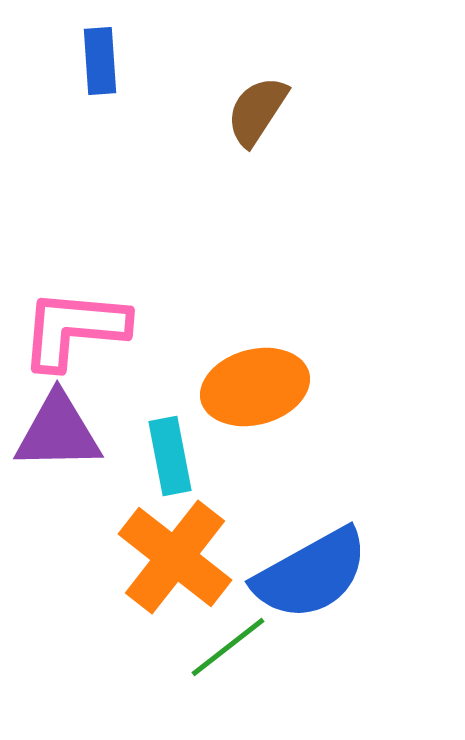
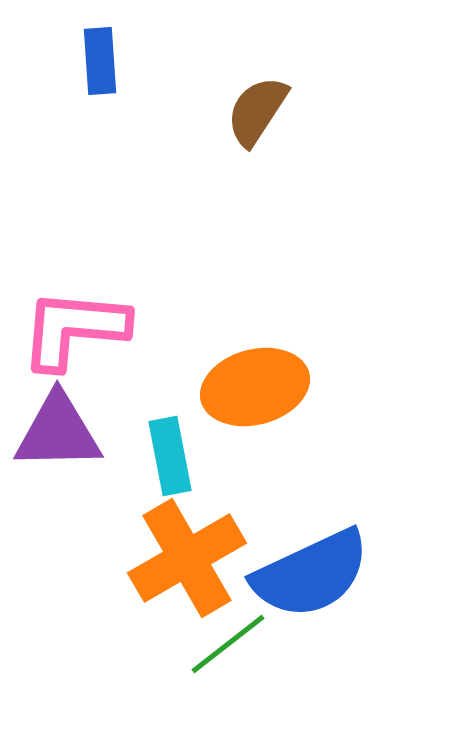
orange cross: moved 12 px right, 1 px down; rotated 22 degrees clockwise
blue semicircle: rotated 4 degrees clockwise
green line: moved 3 px up
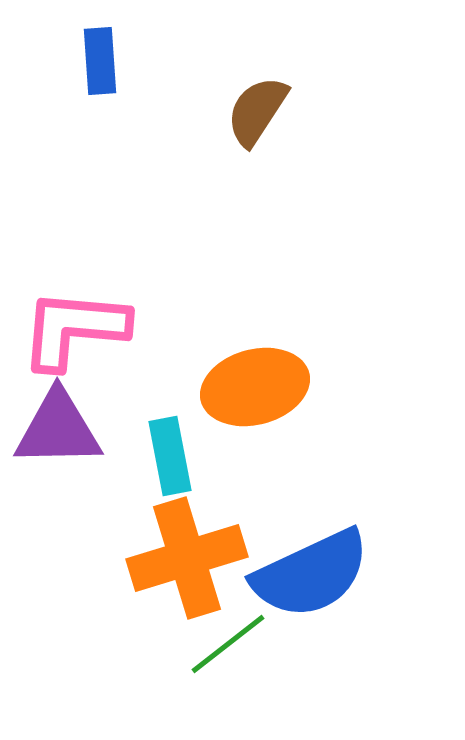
purple triangle: moved 3 px up
orange cross: rotated 13 degrees clockwise
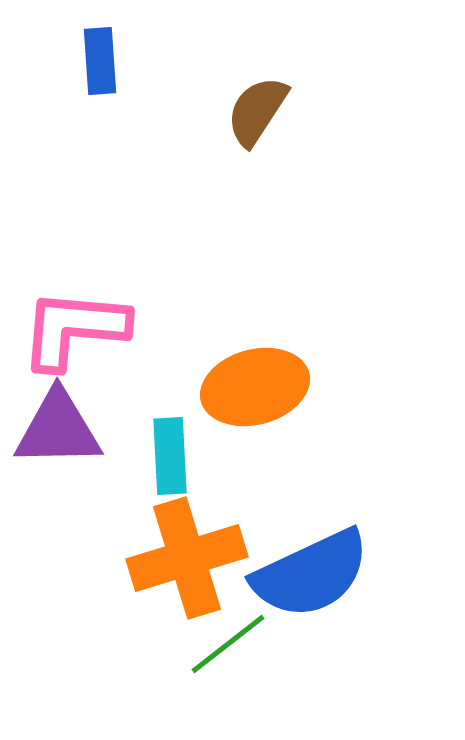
cyan rectangle: rotated 8 degrees clockwise
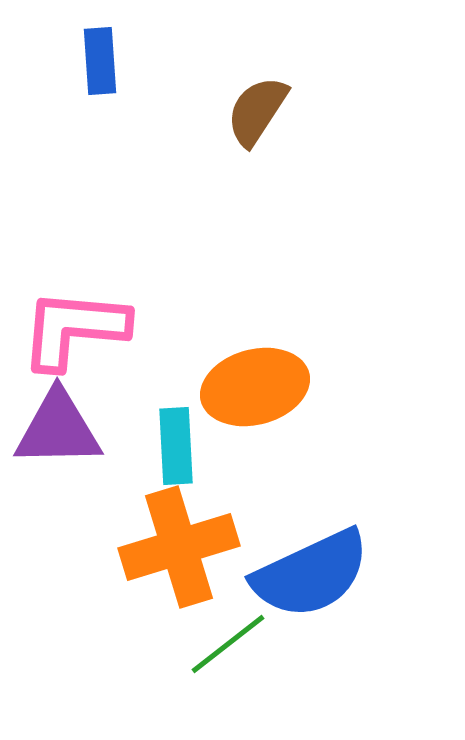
cyan rectangle: moved 6 px right, 10 px up
orange cross: moved 8 px left, 11 px up
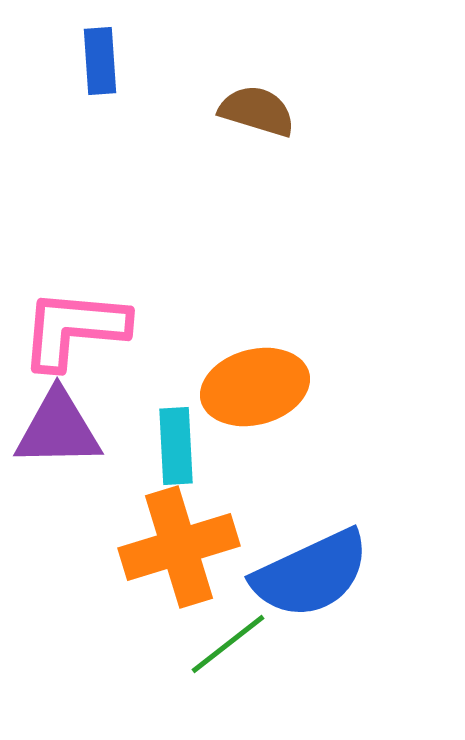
brown semicircle: rotated 74 degrees clockwise
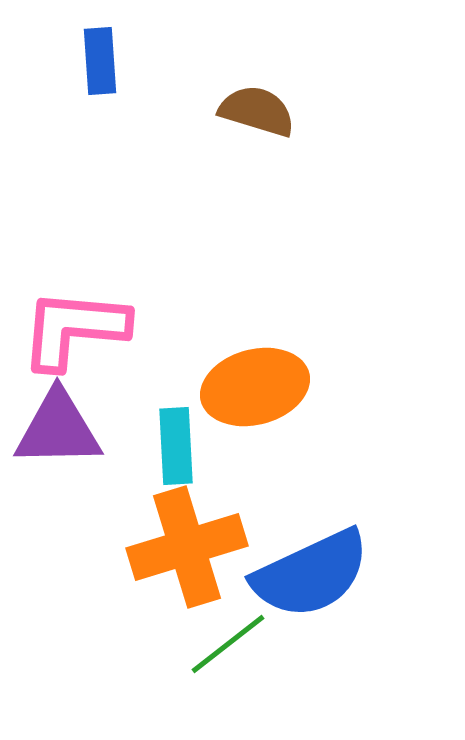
orange cross: moved 8 px right
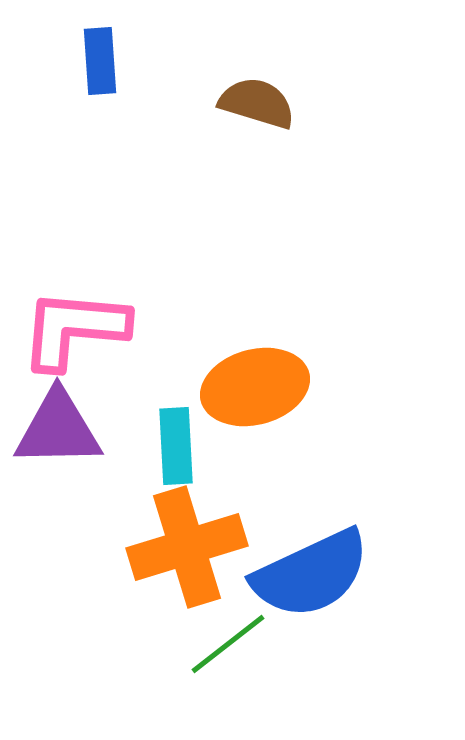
brown semicircle: moved 8 px up
